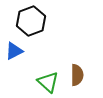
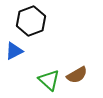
brown semicircle: rotated 60 degrees clockwise
green triangle: moved 1 px right, 2 px up
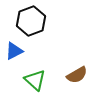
green triangle: moved 14 px left
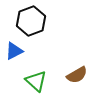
green triangle: moved 1 px right, 1 px down
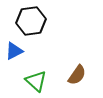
black hexagon: rotated 12 degrees clockwise
brown semicircle: rotated 25 degrees counterclockwise
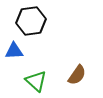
blue triangle: rotated 24 degrees clockwise
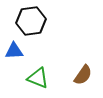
brown semicircle: moved 6 px right
green triangle: moved 2 px right, 3 px up; rotated 20 degrees counterclockwise
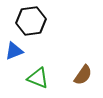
blue triangle: rotated 18 degrees counterclockwise
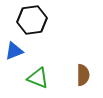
black hexagon: moved 1 px right, 1 px up
brown semicircle: rotated 35 degrees counterclockwise
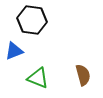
black hexagon: rotated 16 degrees clockwise
brown semicircle: rotated 15 degrees counterclockwise
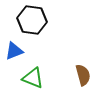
green triangle: moved 5 px left
